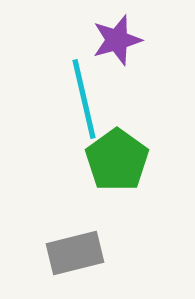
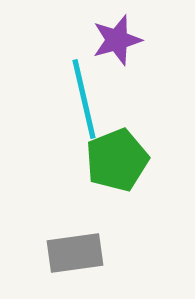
green pentagon: rotated 14 degrees clockwise
gray rectangle: rotated 6 degrees clockwise
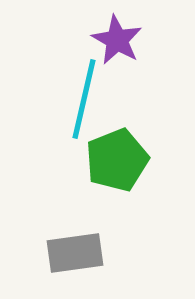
purple star: rotated 27 degrees counterclockwise
cyan line: rotated 26 degrees clockwise
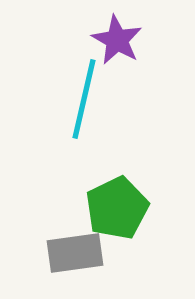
green pentagon: moved 48 px down; rotated 4 degrees counterclockwise
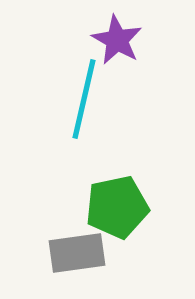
green pentagon: moved 1 px up; rotated 14 degrees clockwise
gray rectangle: moved 2 px right
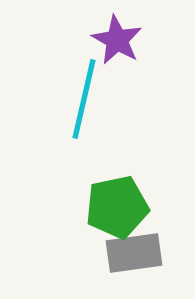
gray rectangle: moved 57 px right
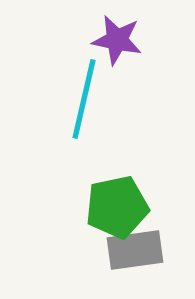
purple star: rotated 18 degrees counterclockwise
gray rectangle: moved 1 px right, 3 px up
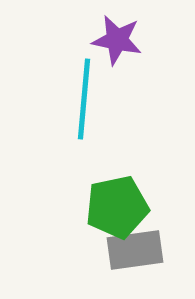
cyan line: rotated 8 degrees counterclockwise
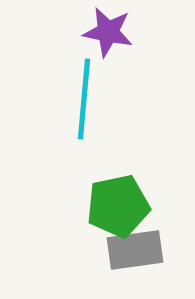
purple star: moved 9 px left, 8 px up
green pentagon: moved 1 px right, 1 px up
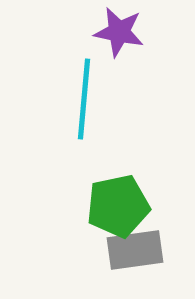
purple star: moved 11 px right
